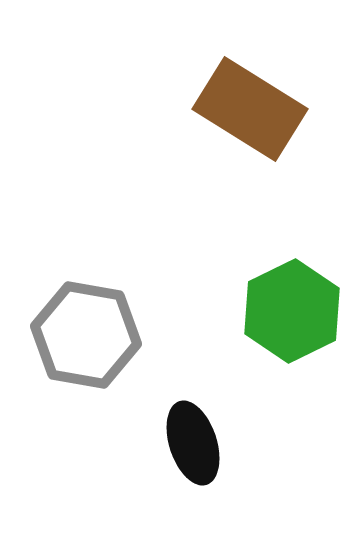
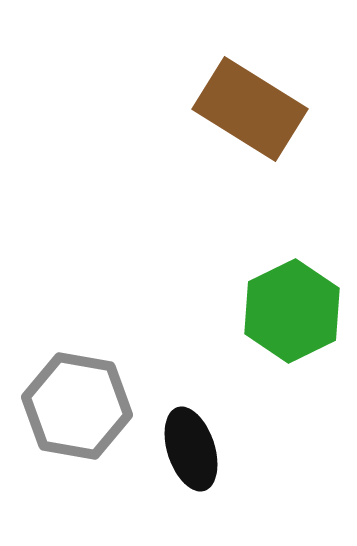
gray hexagon: moved 9 px left, 71 px down
black ellipse: moved 2 px left, 6 px down
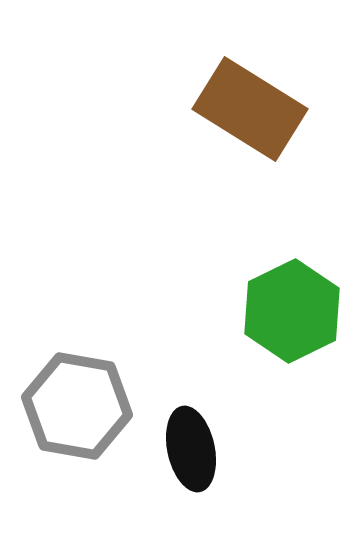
black ellipse: rotated 6 degrees clockwise
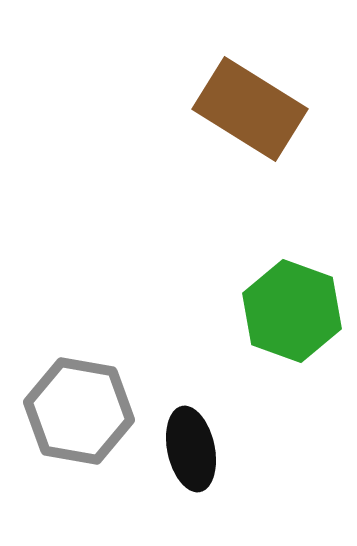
green hexagon: rotated 14 degrees counterclockwise
gray hexagon: moved 2 px right, 5 px down
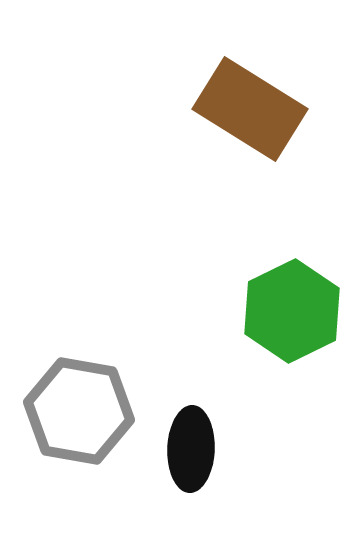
green hexagon: rotated 14 degrees clockwise
black ellipse: rotated 14 degrees clockwise
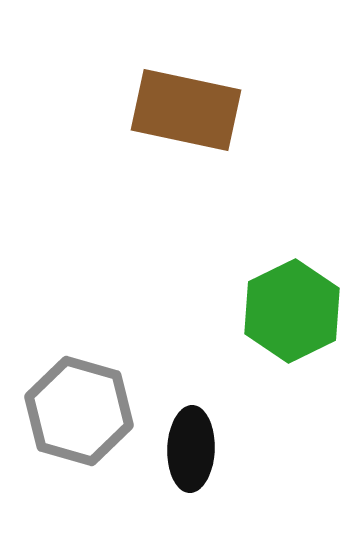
brown rectangle: moved 64 px left, 1 px down; rotated 20 degrees counterclockwise
gray hexagon: rotated 6 degrees clockwise
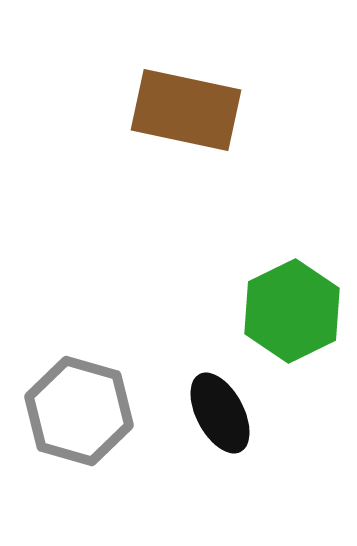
black ellipse: moved 29 px right, 36 px up; rotated 30 degrees counterclockwise
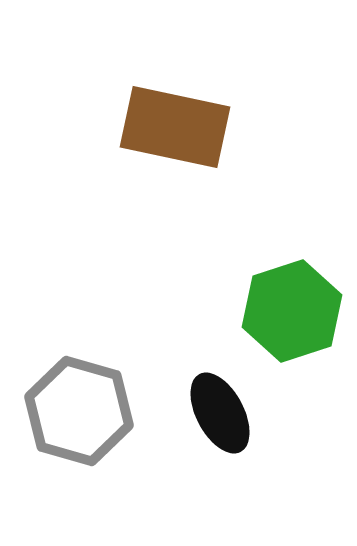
brown rectangle: moved 11 px left, 17 px down
green hexagon: rotated 8 degrees clockwise
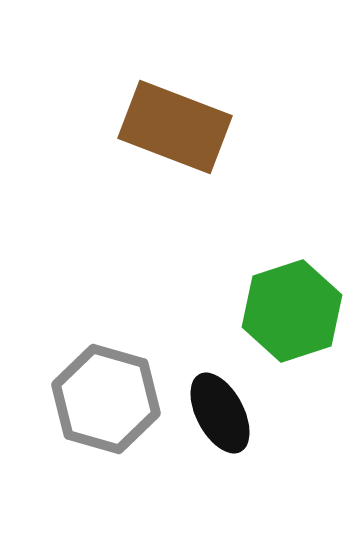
brown rectangle: rotated 9 degrees clockwise
gray hexagon: moved 27 px right, 12 px up
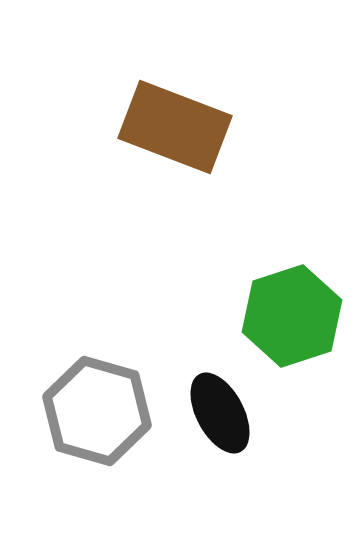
green hexagon: moved 5 px down
gray hexagon: moved 9 px left, 12 px down
